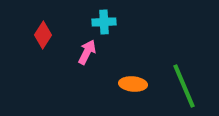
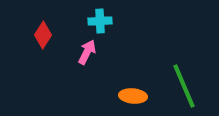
cyan cross: moved 4 px left, 1 px up
orange ellipse: moved 12 px down
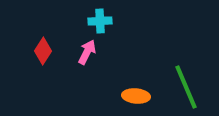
red diamond: moved 16 px down
green line: moved 2 px right, 1 px down
orange ellipse: moved 3 px right
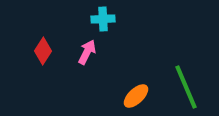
cyan cross: moved 3 px right, 2 px up
orange ellipse: rotated 48 degrees counterclockwise
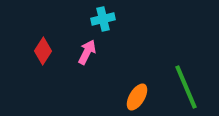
cyan cross: rotated 10 degrees counterclockwise
orange ellipse: moved 1 px right, 1 px down; rotated 16 degrees counterclockwise
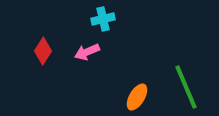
pink arrow: rotated 140 degrees counterclockwise
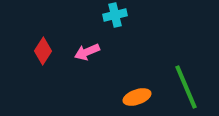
cyan cross: moved 12 px right, 4 px up
orange ellipse: rotated 40 degrees clockwise
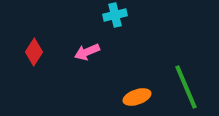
red diamond: moved 9 px left, 1 px down
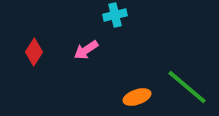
pink arrow: moved 1 px left, 2 px up; rotated 10 degrees counterclockwise
green line: moved 1 px right; rotated 27 degrees counterclockwise
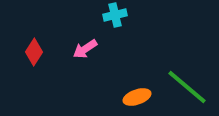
pink arrow: moved 1 px left, 1 px up
